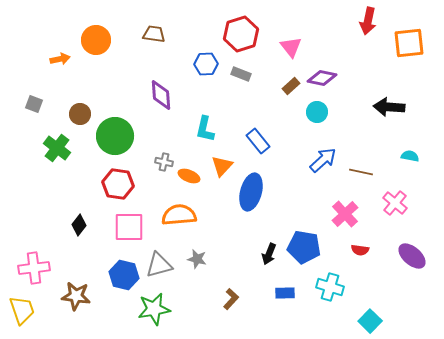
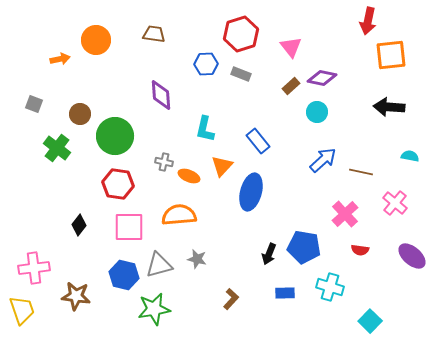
orange square at (409, 43): moved 18 px left, 12 px down
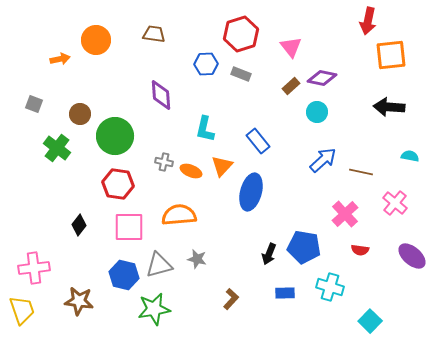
orange ellipse at (189, 176): moved 2 px right, 5 px up
brown star at (76, 296): moved 3 px right, 5 px down
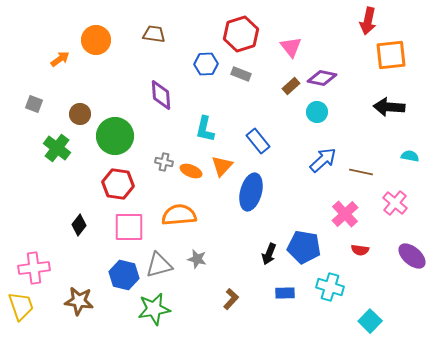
orange arrow at (60, 59): rotated 24 degrees counterclockwise
yellow trapezoid at (22, 310): moved 1 px left, 4 px up
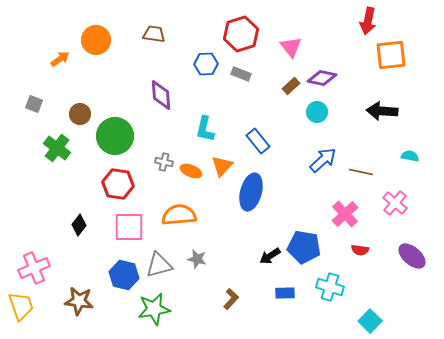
black arrow at (389, 107): moved 7 px left, 4 px down
black arrow at (269, 254): moved 1 px right, 2 px down; rotated 35 degrees clockwise
pink cross at (34, 268): rotated 16 degrees counterclockwise
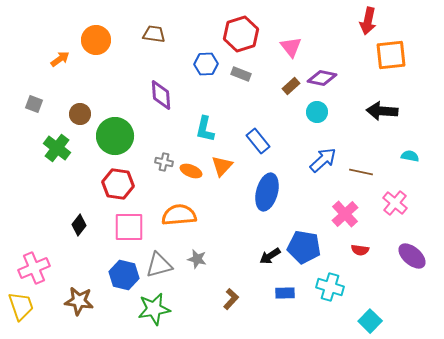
blue ellipse at (251, 192): moved 16 px right
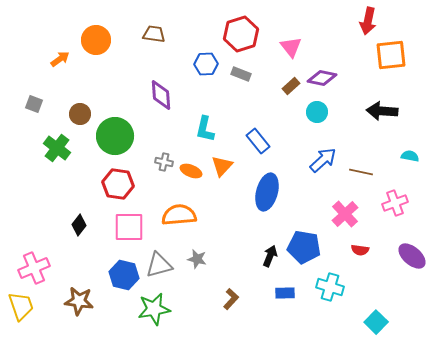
pink cross at (395, 203): rotated 30 degrees clockwise
black arrow at (270, 256): rotated 145 degrees clockwise
cyan square at (370, 321): moved 6 px right, 1 px down
